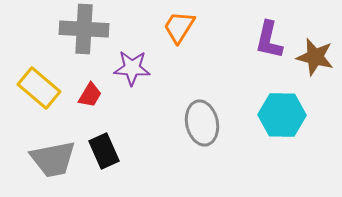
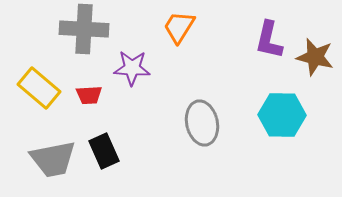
red trapezoid: moved 1 px left; rotated 56 degrees clockwise
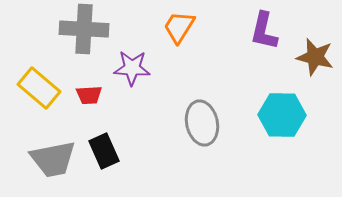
purple L-shape: moved 5 px left, 9 px up
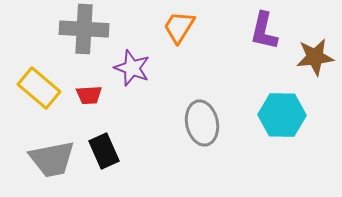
brown star: rotated 21 degrees counterclockwise
purple star: rotated 18 degrees clockwise
gray trapezoid: moved 1 px left
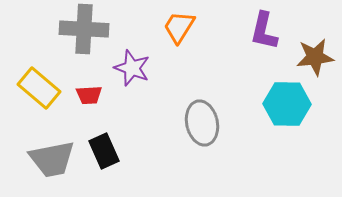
cyan hexagon: moved 5 px right, 11 px up
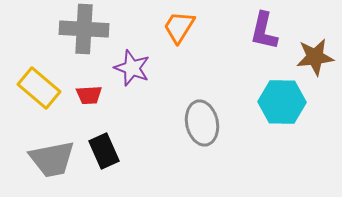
cyan hexagon: moved 5 px left, 2 px up
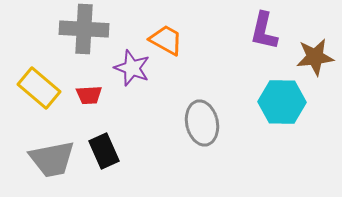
orange trapezoid: moved 13 px left, 13 px down; rotated 87 degrees clockwise
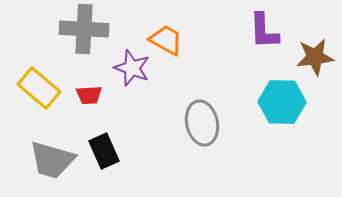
purple L-shape: rotated 15 degrees counterclockwise
gray trapezoid: moved 1 px down; rotated 27 degrees clockwise
